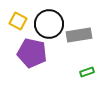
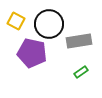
yellow square: moved 2 px left
gray rectangle: moved 6 px down
green rectangle: moved 6 px left; rotated 16 degrees counterclockwise
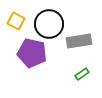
green rectangle: moved 1 px right, 2 px down
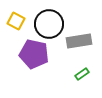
purple pentagon: moved 2 px right, 1 px down
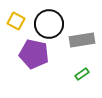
gray rectangle: moved 3 px right, 1 px up
